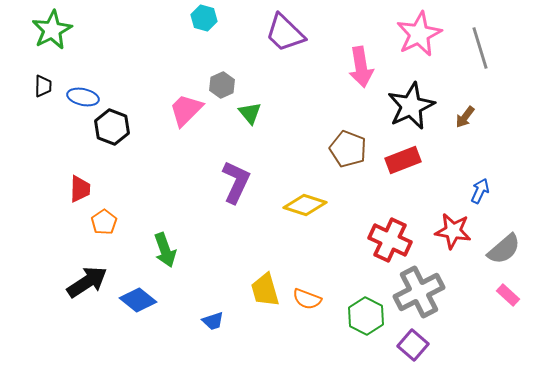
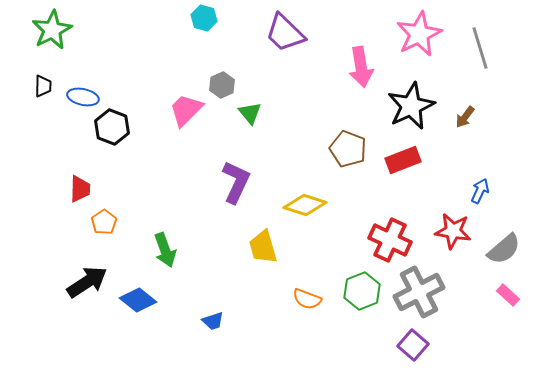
yellow trapezoid: moved 2 px left, 43 px up
green hexagon: moved 4 px left, 25 px up; rotated 12 degrees clockwise
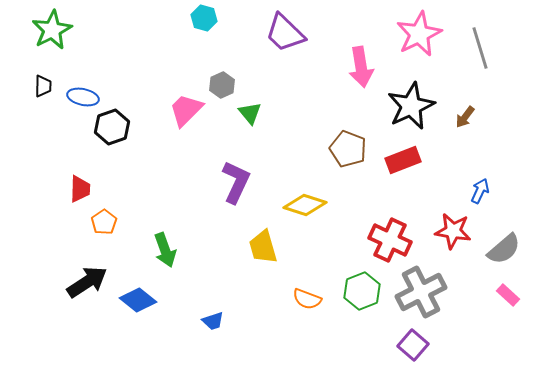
black hexagon: rotated 20 degrees clockwise
gray cross: moved 2 px right
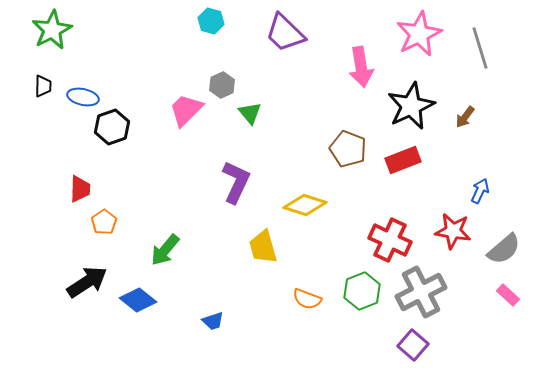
cyan hexagon: moved 7 px right, 3 px down
green arrow: rotated 60 degrees clockwise
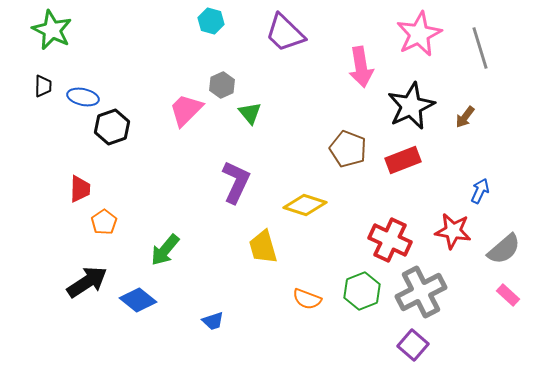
green star: rotated 18 degrees counterclockwise
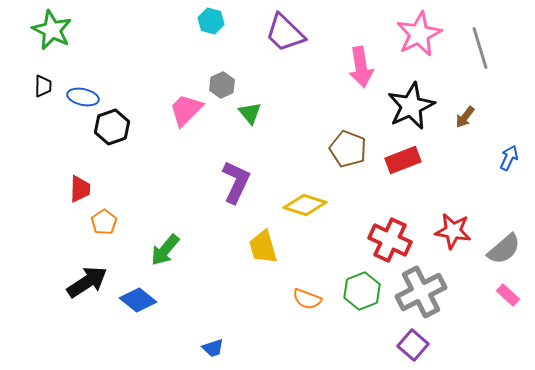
blue arrow: moved 29 px right, 33 px up
blue trapezoid: moved 27 px down
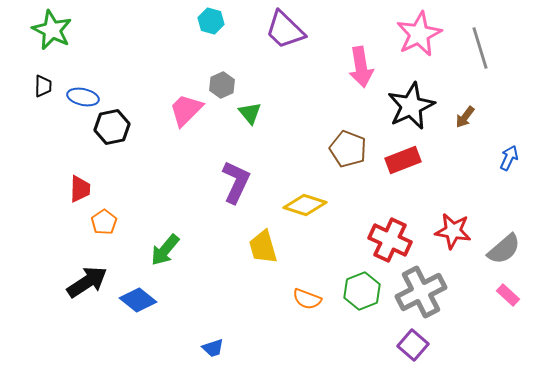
purple trapezoid: moved 3 px up
black hexagon: rotated 8 degrees clockwise
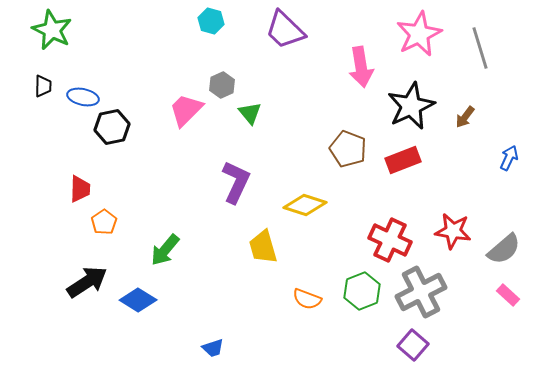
blue diamond: rotated 6 degrees counterclockwise
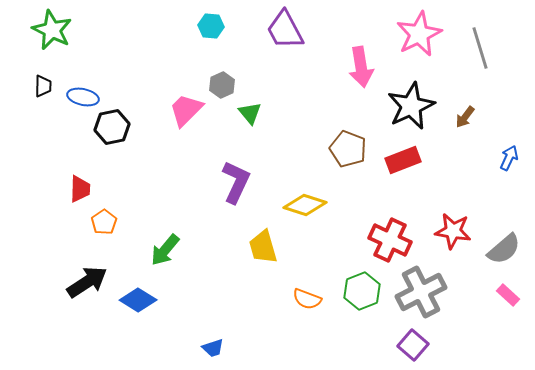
cyan hexagon: moved 5 px down; rotated 10 degrees counterclockwise
purple trapezoid: rotated 18 degrees clockwise
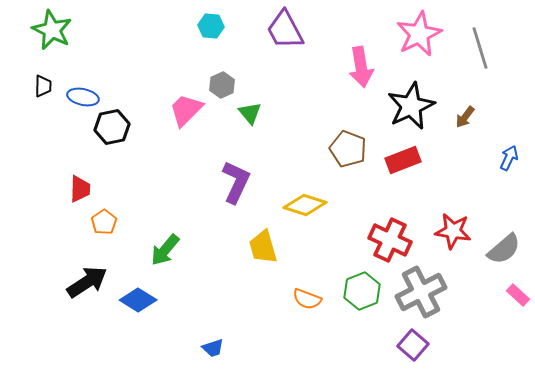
pink rectangle: moved 10 px right
